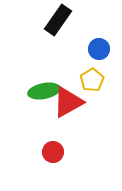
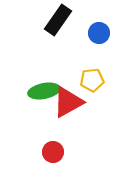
blue circle: moved 16 px up
yellow pentagon: rotated 25 degrees clockwise
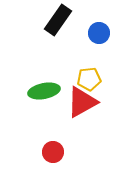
yellow pentagon: moved 3 px left, 1 px up
red triangle: moved 14 px right
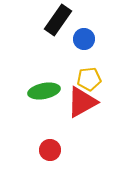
blue circle: moved 15 px left, 6 px down
red circle: moved 3 px left, 2 px up
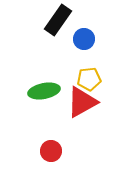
red circle: moved 1 px right, 1 px down
